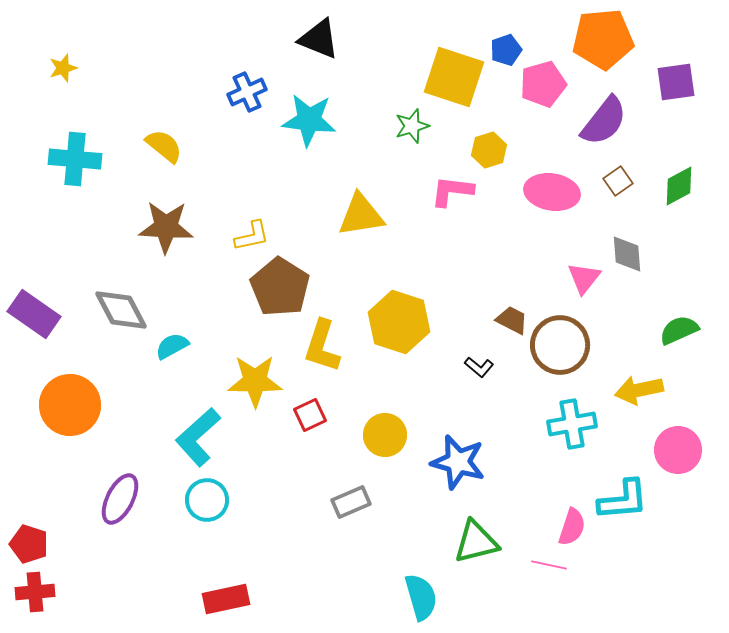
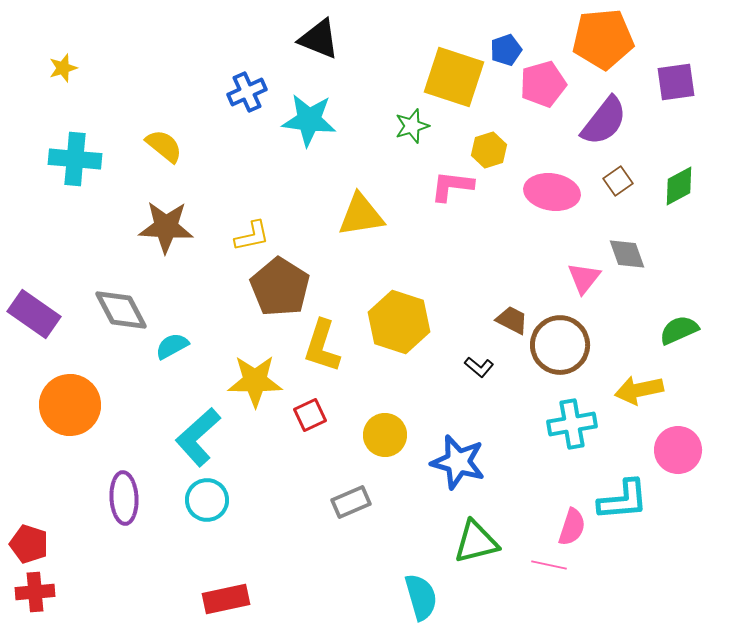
pink L-shape at (452, 191): moved 5 px up
gray diamond at (627, 254): rotated 15 degrees counterclockwise
purple ellipse at (120, 499): moved 4 px right, 1 px up; rotated 30 degrees counterclockwise
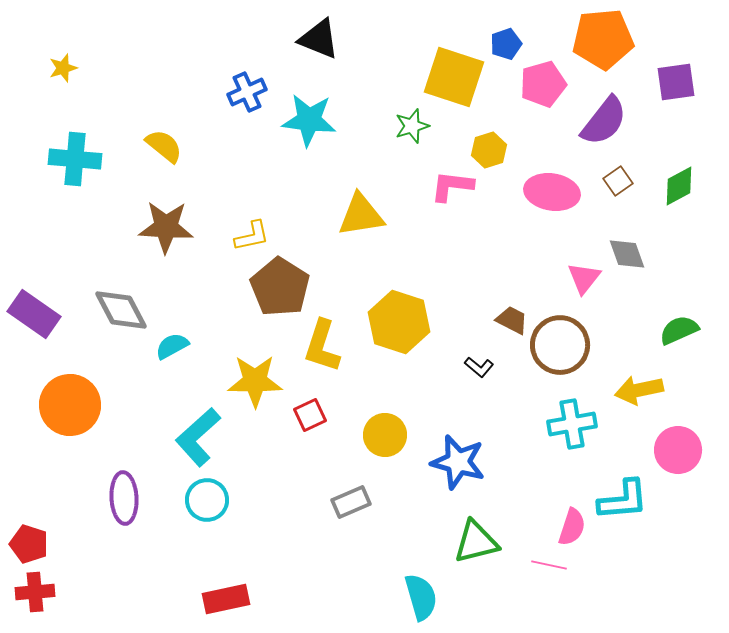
blue pentagon at (506, 50): moved 6 px up
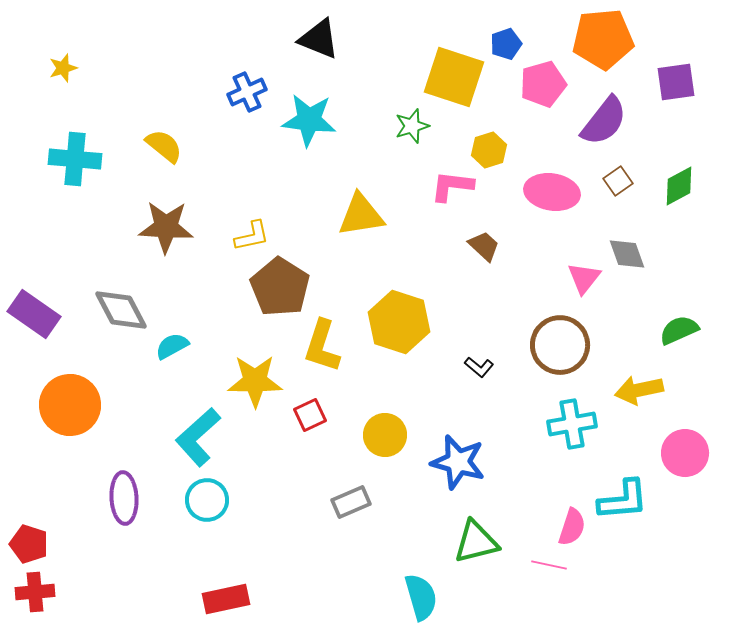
brown trapezoid at (512, 320): moved 28 px left, 74 px up; rotated 16 degrees clockwise
pink circle at (678, 450): moved 7 px right, 3 px down
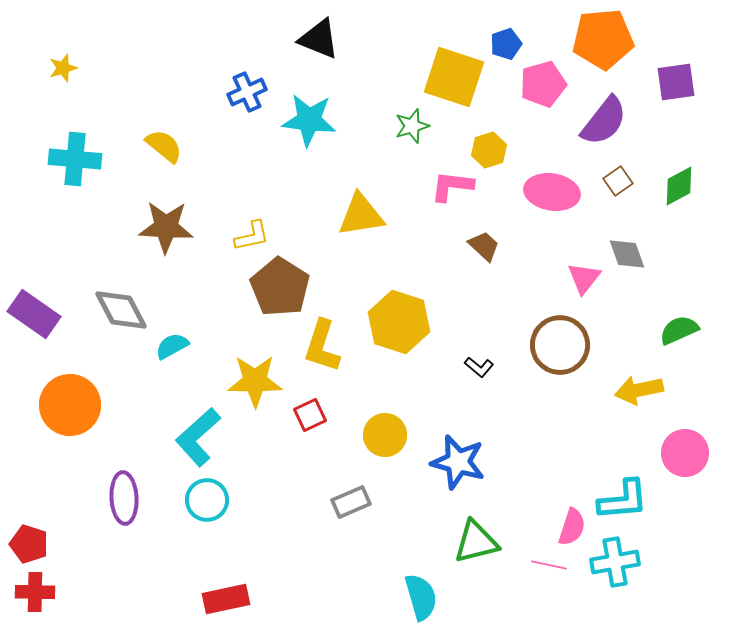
cyan cross at (572, 424): moved 43 px right, 138 px down
red cross at (35, 592): rotated 6 degrees clockwise
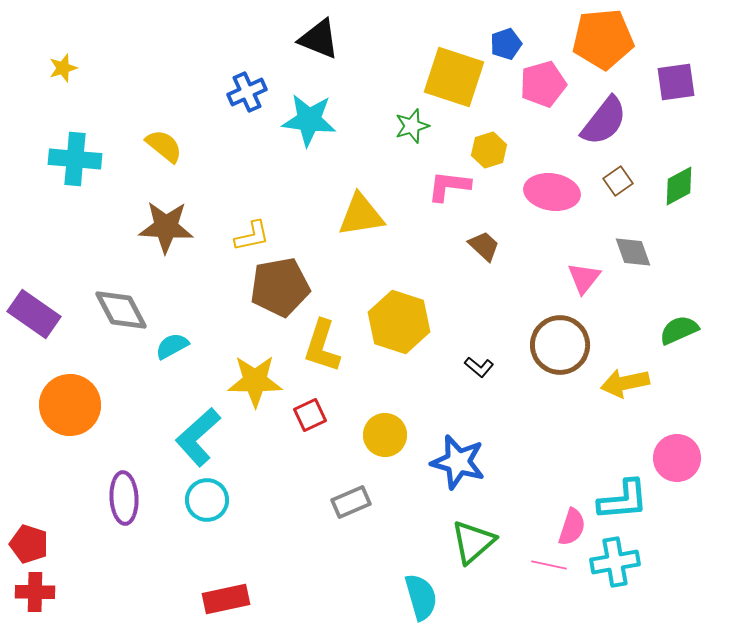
pink L-shape at (452, 186): moved 3 px left
gray diamond at (627, 254): moved 6 px right, 2 px up
brown pentagon at (280, 287): rotated 30 degrees clockwise
yellow arrow at (639, 390): moved 14 px left, 7 px up
pink circle at (685, 453): moved 8 px left, 5 px down
green triangle at (476, 542): moved 3 px left; rotated 27 degrees counterclockwise
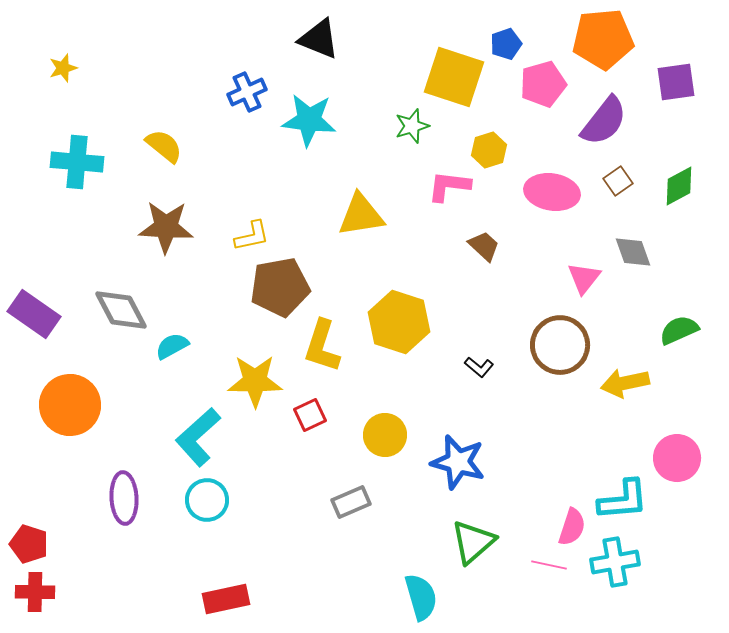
cyan cross at (75, 159): moved 2 px right, 3 px down
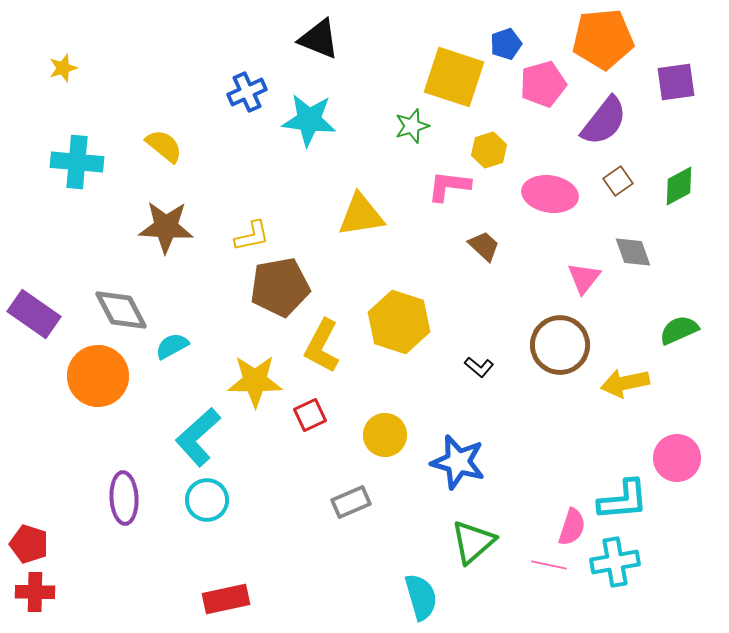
pink ellipse at (552, 192): moved 2 px left, 2 px down
yellow L-shape at (322, 346): rotated 10 degrees clockwise
orange circle at (70, 405): moved 28 px right, 29 px up
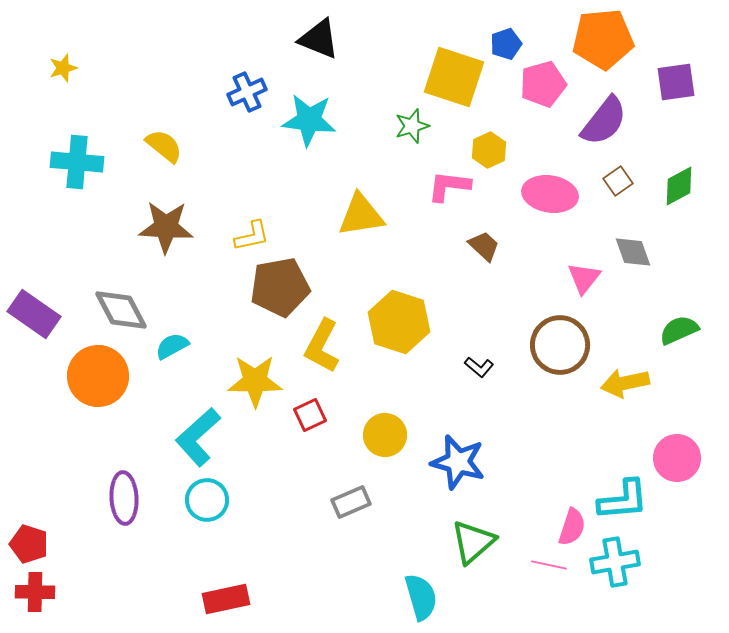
yellow hexagon at (489, 150): rotated 8 degrees counterclockwise
